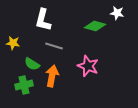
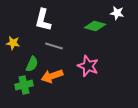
green semicircle: rotated 98 degrees counterclockwise
orange arrow: rotated 120 degrees counterclockwise
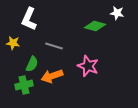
white L-shape: moved 14 px left, 1 px up; rotated 10 degrees clockwise
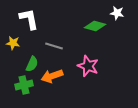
white L-shape: rotated 145 degrees clockwise
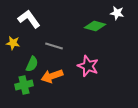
white L-shape: rotated 25 degrees counterclockwise
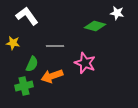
white L-shape: moved 2 px left, 3 px up
gray line: moved 1 px right; rotated 18 degrees counterclockwise
pink star: moved 3 px left, 3 px up
green cross: moved 1 px down
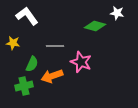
pink star: moved 4 px left, 1 px up
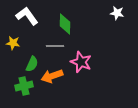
green diamond: moved 30 px left, 2 px up; rotated 75 degrees clockwise
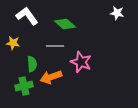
green diamond: rotated 50 degrees counterclockwise
green semicircle: rotated 28 degrees counterclockwise
orange arrow: moved 1 px left, 1 px down
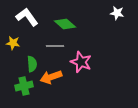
white L-shape: moved 1 px down
